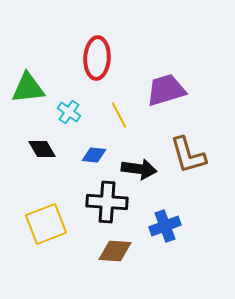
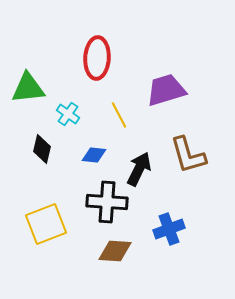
cyan cross: moved 1 px left, 2 px down
black diamond: rotated 44 degrees clockwise
black arrow: rotated 72 degrees counterclockwise
blue cross: moved 4 px right, 3 px down
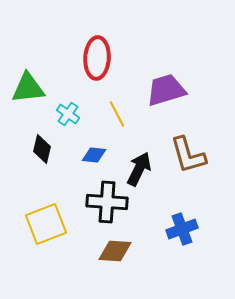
yellow line: moved 2 px left, 1 px up
blue cross: moved 13 px right
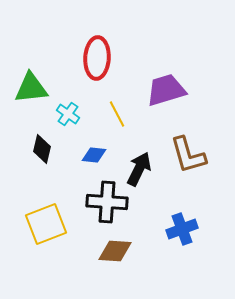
green triangle: moved 3 px right
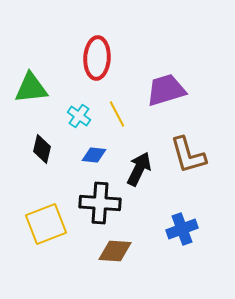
cyan cross: moved 11 px right, 2 px down
black cross: moved 7 px left, 1 px down
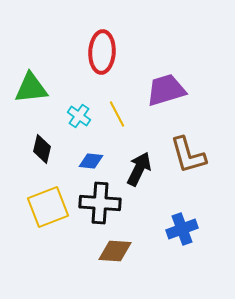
red ellipse: moved 5 px right, 6 px up
blue diamond: moved 3 px left, 6 px down
yellow square: moved 2 px right, 17 px up
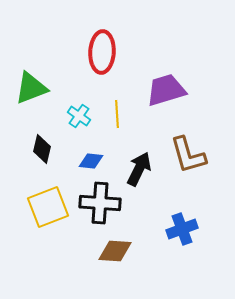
green triangle: rotated 15 degrees counterclockwise
yellow line: rotated 24 degrees clockwise
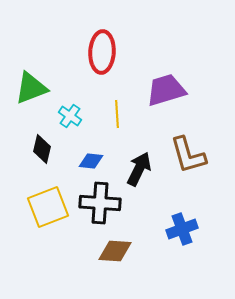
cyan cross: moved 9 px left
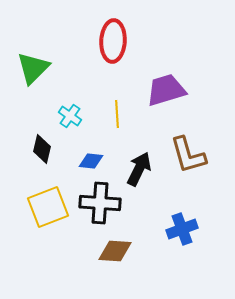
red ellipse: moved 11 px right, 11 px up
green triangle: moved 2 px right, 20 px up; rotated 24 degrees counterclockwise
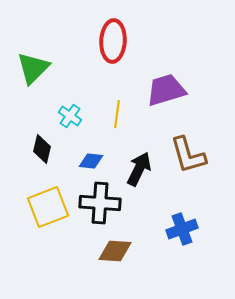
yellow line: rotated 12 degrees clockwise
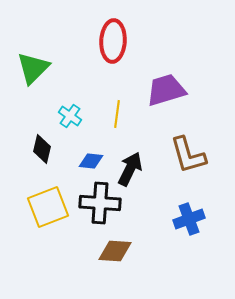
black arrow: moved 9 px left
blue cross: moved 7 px right, 10 px up
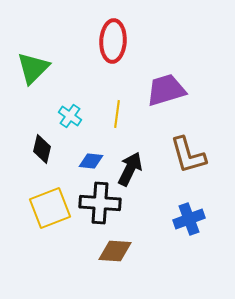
yellow square: moved 2 px right, 1 px down
